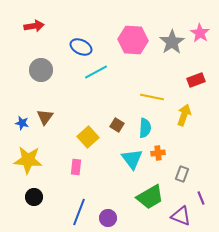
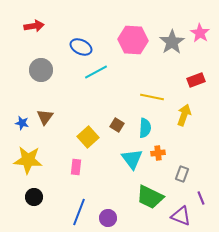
green trapezoid: rotated 56 degrees clockwise
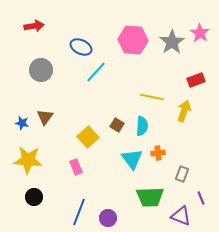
cyan line: rotated 20 degrees counterclockwise
yellow arrow: moved 4 px up
cyan semicircle: moved 3 px left, 2 px up
pink rectangle: rotated 28 degrees counterclockwise
green trapezoid: rotated 28 degrees counterclockwise
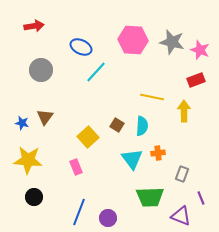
pink star: moved 17 px down; rotated 12 degrees counterclockwise
gray star: rotated 25 degrees counterclockwise
yellow arrow: rotated 20 degrees counterclockwise
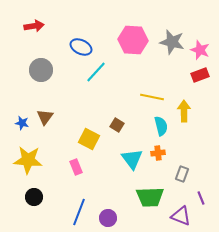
red rectangle: moved 4 px right, 5 px up
cyan semicircle: moved 19 px right; rotated 18 degrees counterclockwise
yellow square: moved 1 px right, 2 px down; rotated 20 degrees counterclockwise
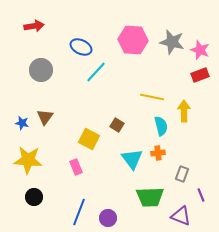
purple line: moved 3 px up
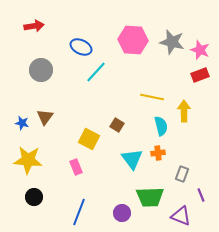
purple circle: moved 14 px right, 5 px up
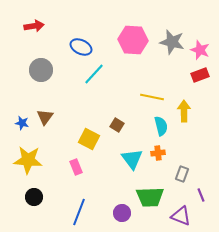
cyan line: moved 2 px left, 2 px down
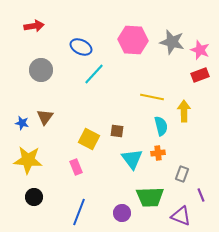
brown square: moved 6 px down; rotated 24 degrees counterclockwise
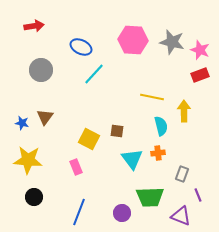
purple line: moved 3 px left
